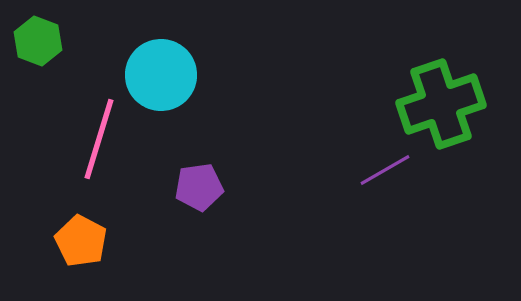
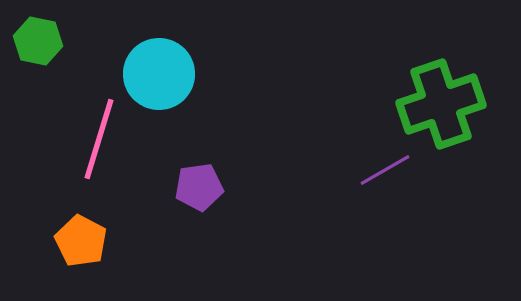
green hexagon: rotated 9 degrees counterclockwise
cyan circle: moved 2 px left, 1 px up
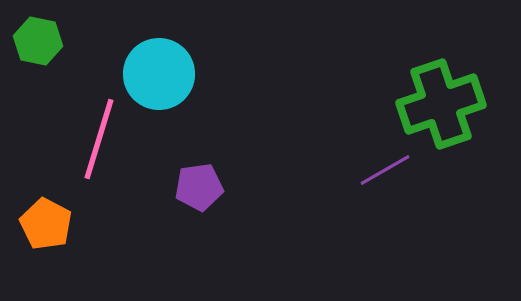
orange pentagon: moved 35 px left, 17 px up
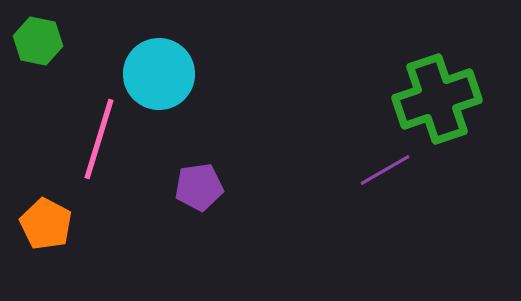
green cross: moved 4 px left, 5 px up
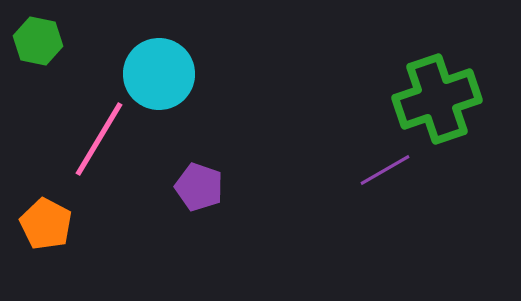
pink line: rotated 14 degrees clockwise
purple pentagon: rotated 27 degrees clockwise
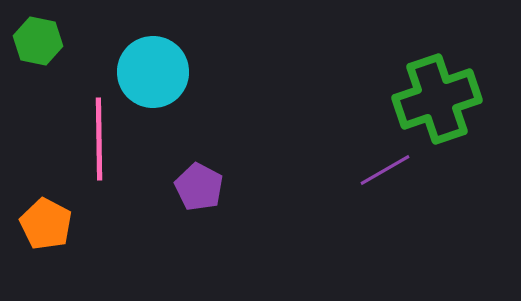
cyan circle: moved 6 px left, 2 px up
pink line: rotated 32 degrees counterclockwise
purple pentagon: rotated 9 degrees clockwise
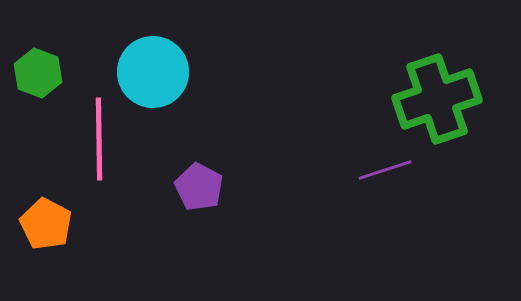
green hexagon: moved 32 px down; rotated 9 degrees clockwise
purple line: rotated 12 degrees clockwise
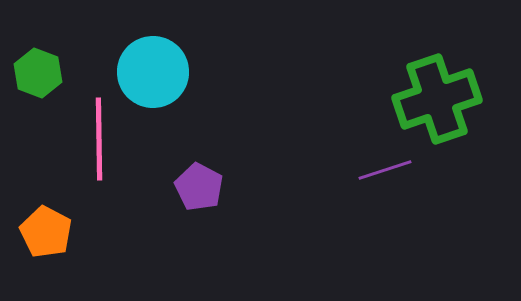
orange pentagon: moved 8 px down
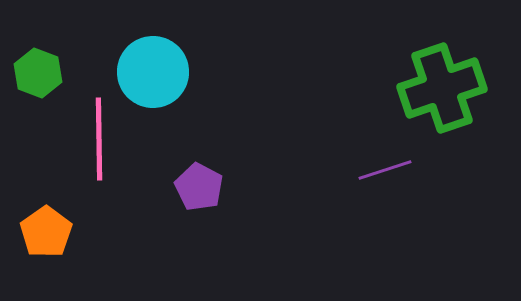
green cross: moved 5 px right, 11 px up
orange pentagon: rotated 9 degrees clockwise
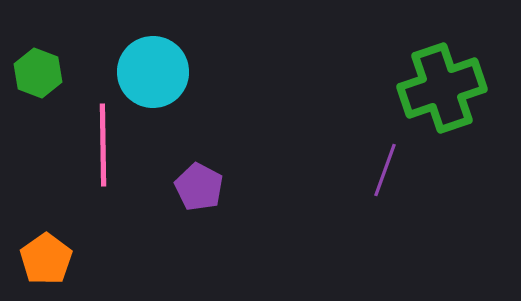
pink line: moved 4 px right, 6 px down
purple line: rotated 52 degrees counterclockwise
orange pentagon: moved 27 px down
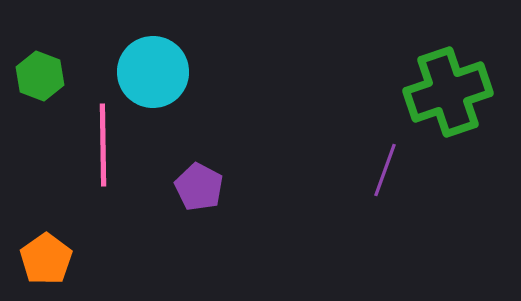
green hexagon: moved 2 px right, 3 px down
green cross: moved 6 px right, 4 px down
